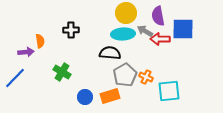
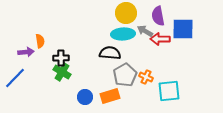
black cross: moved 10 px left, 28 px down
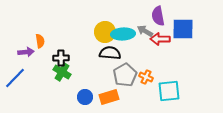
yellow circle: moved 21 px left, 19 px down
orange rectangle: moved 1 px left, 1 px down
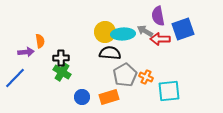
blue square: rotated 20 degrees counterclockwise
blue circle: moved 3 px left
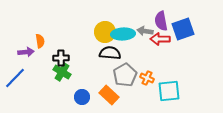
purple semicircle: moved 3 px right, 5 px down
gray arrow: rotated 21 degrees counterclockwise
orange cross: moved 1 px right, 1 px down
orange rectangle: moved 2 px up; rotated 60 degrees clockwise
